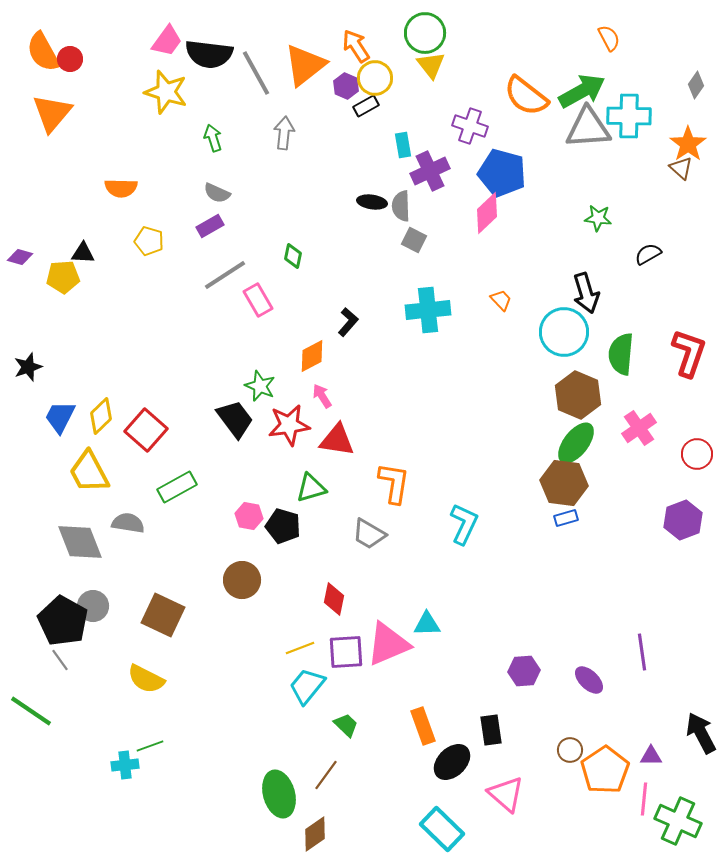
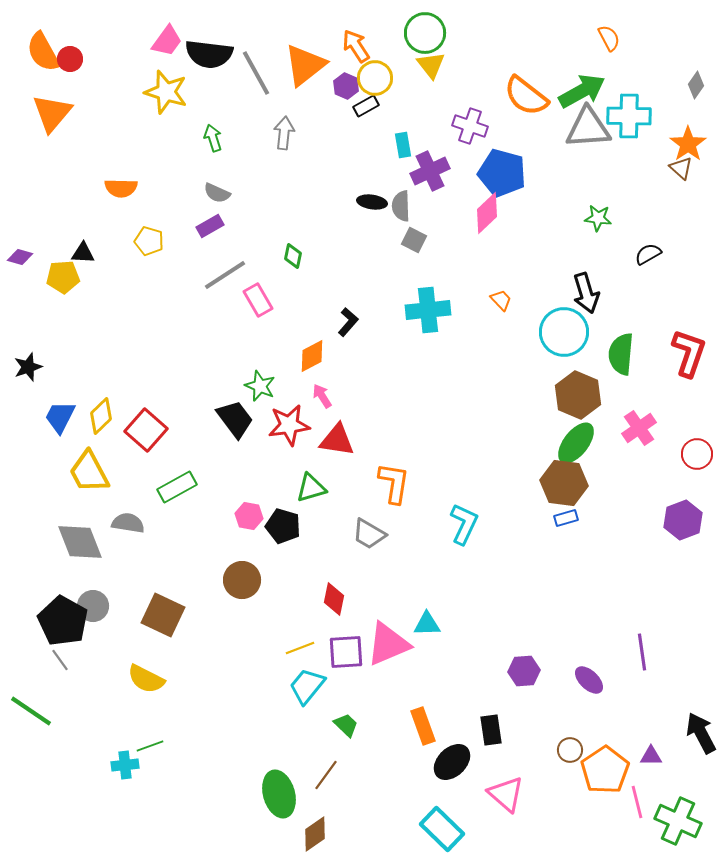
pink line at (644, 799): moved 7 px left, 3 px down; rotated 20 degrees counterclockwise
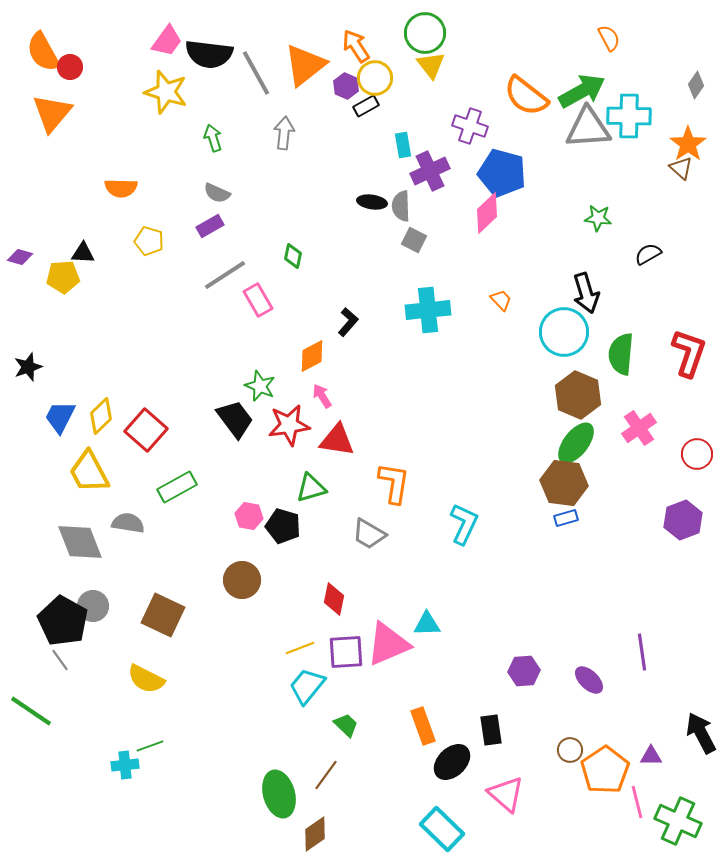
red circle at (70, 59): moved 8 px down
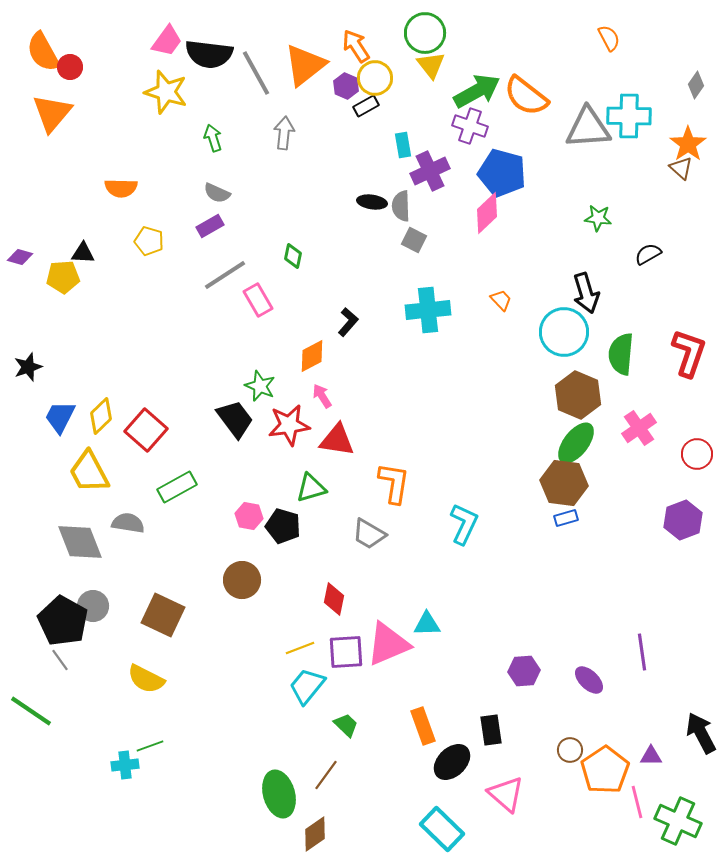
green arrow at (582, 91): moved 105 px left
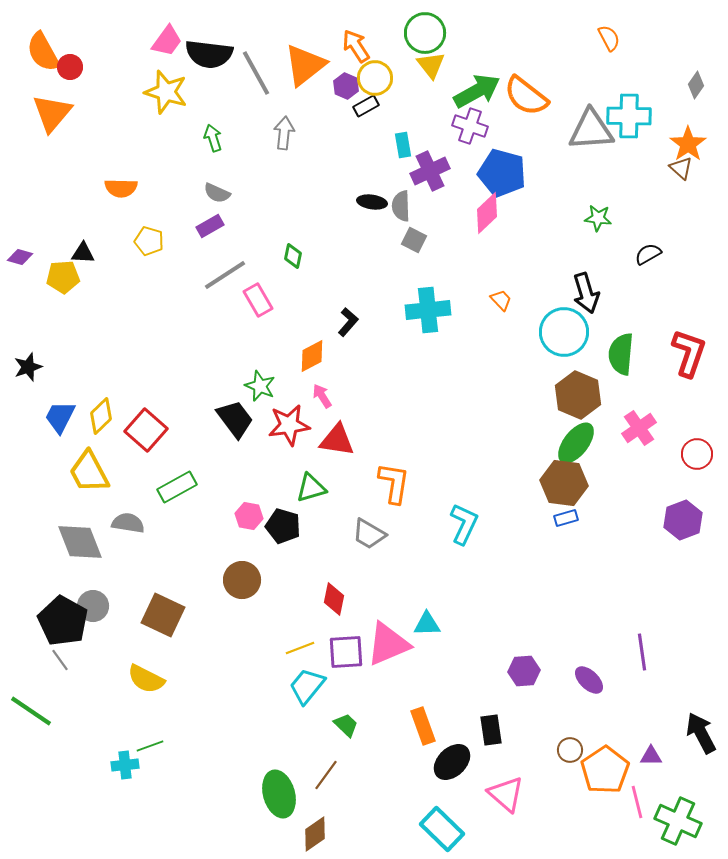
gray triangle at (588, 128): moved 3 px right, 2 px down
